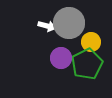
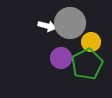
gray circle: moved 1 px right
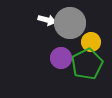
white arrow: moved 6 px up
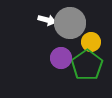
green pentagon: moved 1 px down; rotated 8 degrees counterclockwise
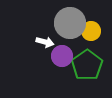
white arrow: moved 2 px left, 22 px down
yellow circle: moved 11 px up
purple circle: moved 1 px right, 2 px up
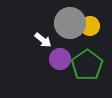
yellow circle: moved 1 px left, 5 px up
white arrow: moved 2 px left, 2 px up; rotated 24 degrees clockwise
purple circle: moved 2 px left, 3 px down
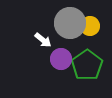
purple circle: moved 1 px right
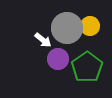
gray circle: moved 3 px left, 5 px down
purple circle: moved 3 px left
green pentagon: moved 2 px down
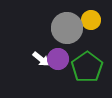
yellow circle: moved 1 px right, 6 px up
white arrow: moved 2 px left, 19 px down
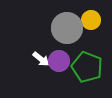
purple circle: moved 1 px right, 2 px down
green pentagon: rotated 16 degrees counterclockwise
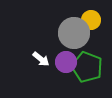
gray circle: moved 7 px right, 5 px down
purple circle: moved 7 px right, 1 px down
